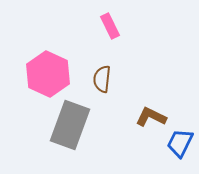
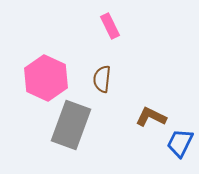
pink hexagon: moved 2 px left, 4 px down
gray rectangle: moved 1 px right
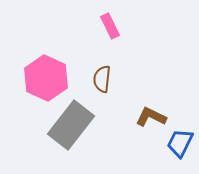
gray rectangle: rotated 18 degrees clockwise
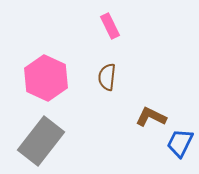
brown semicircle: moved 5 px right, 2 px up
gray rectangle: moved 30 px left, 16 px down
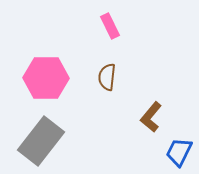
pink hexagon: rotated 24 degrees counterclockwise
brown L-shape: rotated 76 degrees counterclockwise
blue trapezoid: moved 1 px left, 9 px down
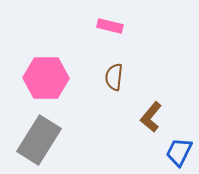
pink rectangle: rotated 50 degrees counterclockwise
brown semicircle: moved 7 px right
gray rectangle: moved 2 px left, 1 px up; rotated 6 degrees counterclockwise
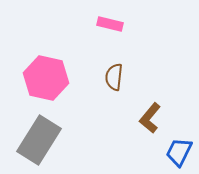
pink rectangle: moved 2 px up
pink hexagon: rotated 12 degrees clockwise
brown L-shape: moved 1 px left, 1 px down
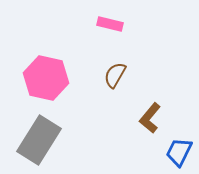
brown semicircle: moved 1 px right, 2 px up; rotated 24 degrees clockwise
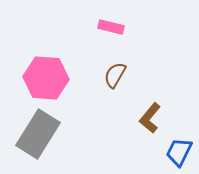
pink rectangle: moved 1 px right, 3 px down
pink hexagon: rotated 9 degrees counterclockwise
gray rectangle: moved 1 px left, 6 px up
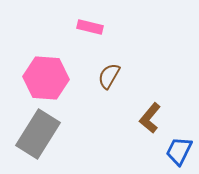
pink rectangle: moved 21 px left
brown semicircle: moved 6 px left, 1 px down
blue trapezoid: moved 1 px up
